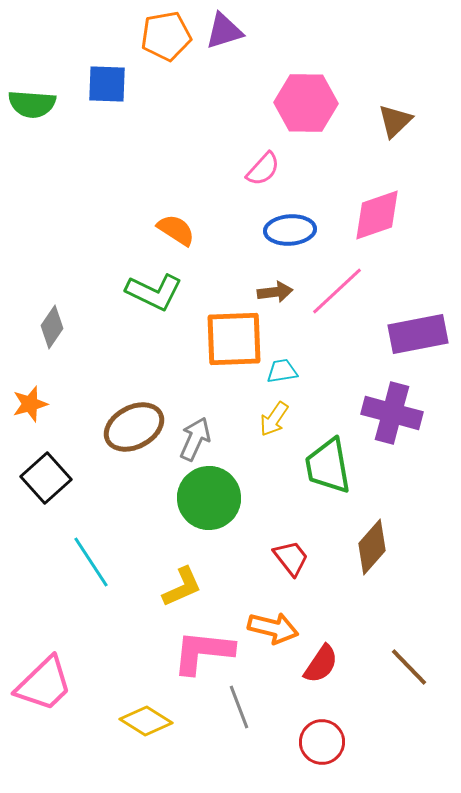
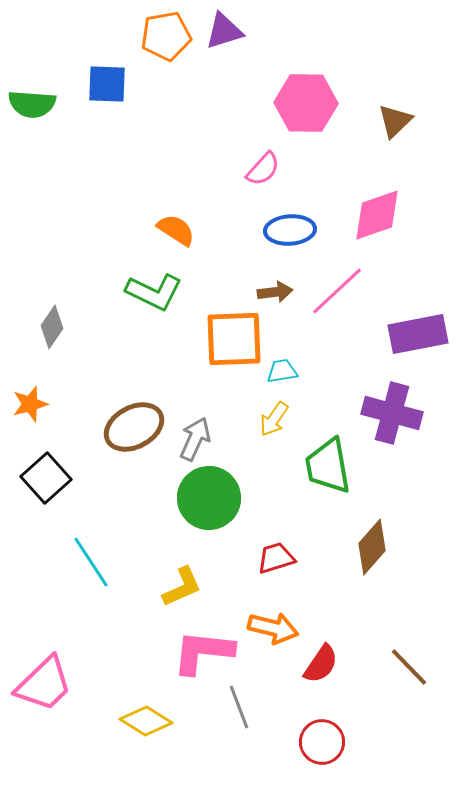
red trapezoid: moved 15 px left; rotated 69 degrees counterclockwise
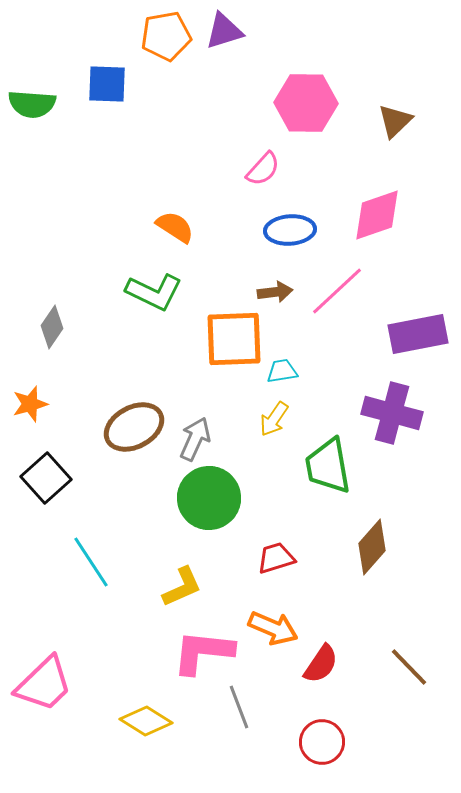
orange semicircle: moved 1 px left, 3 px up
orange arrow: rotated 9 degrees clockwise
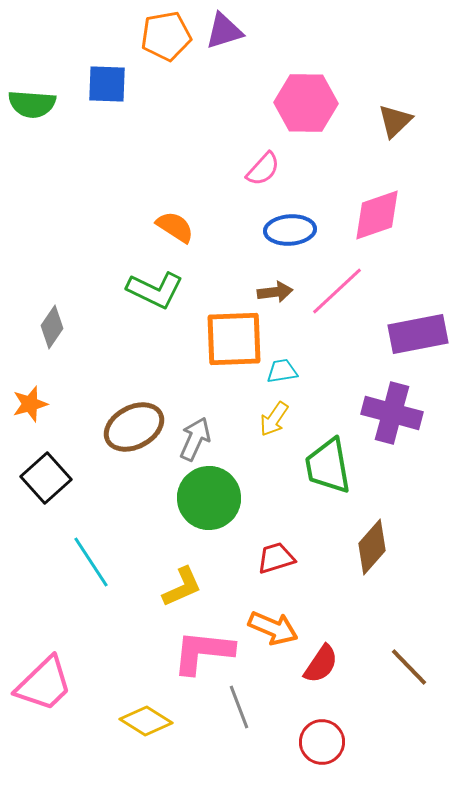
green L-shape: moved 1 px right, 2 px up
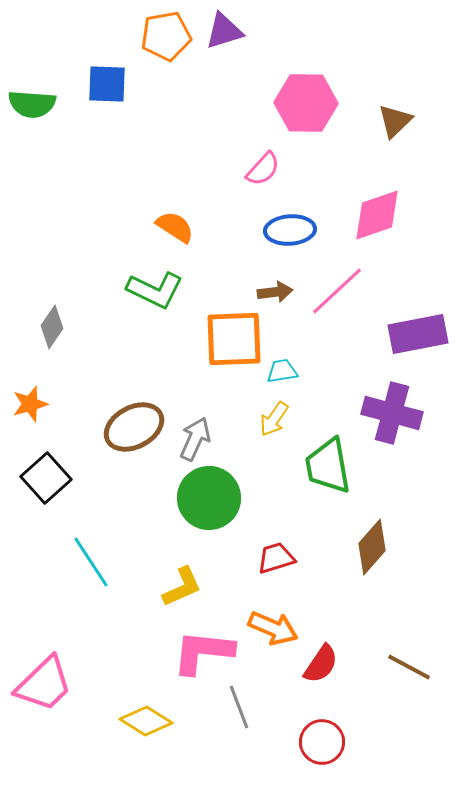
brown line: rotated 18 degrees counterclockwise
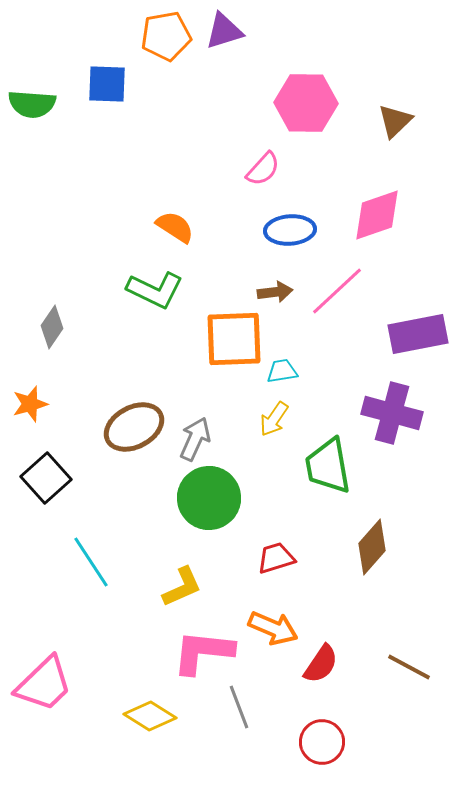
yellow diamond: moved 4 px right, 5 px up
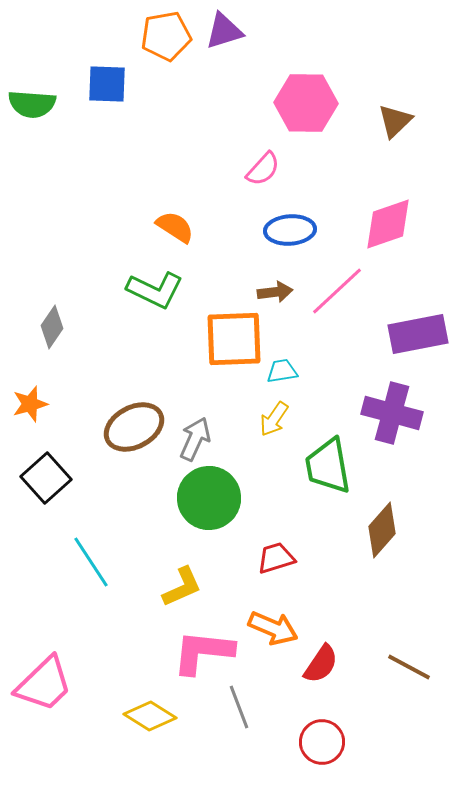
pink diamond: moved 11 px right, 9 px down
brown diamond: moved 10 px right, 17 px up
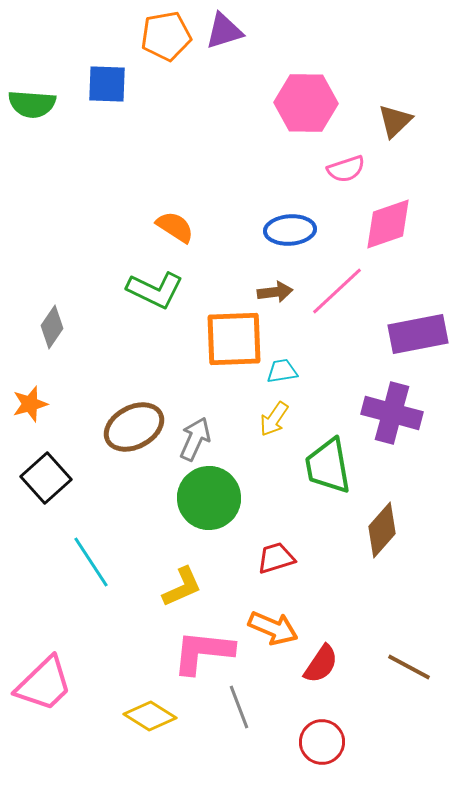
pink semicircle: moved 83 px right; rotated 30 degrees clockwise
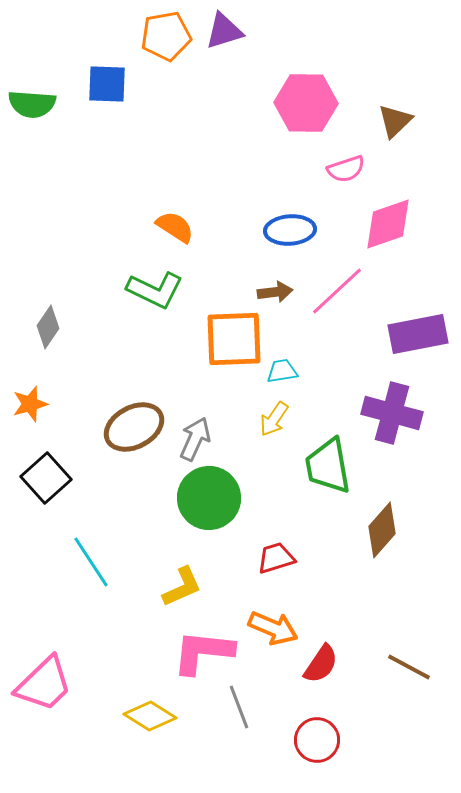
gray diamond: moved 4 px left
red circle: moved 5 px left, 2 px up
